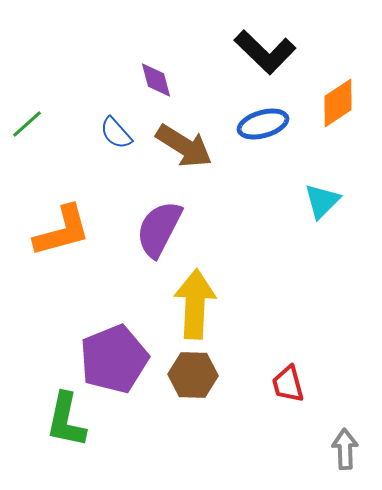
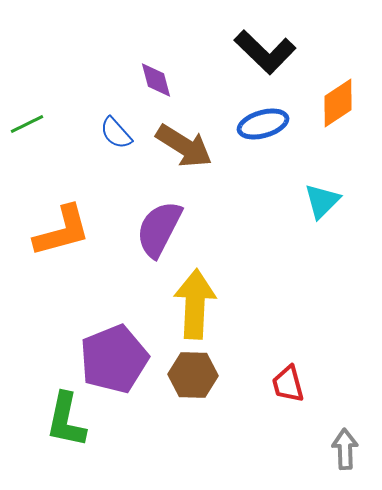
green line: rotated 16 degrees clockwise
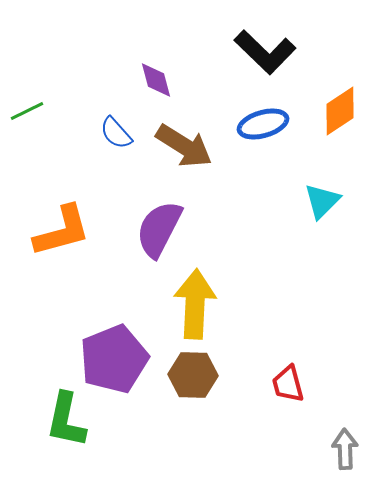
orange diamond: moved 2 px right, 8 px down
green line: moved 13 px up
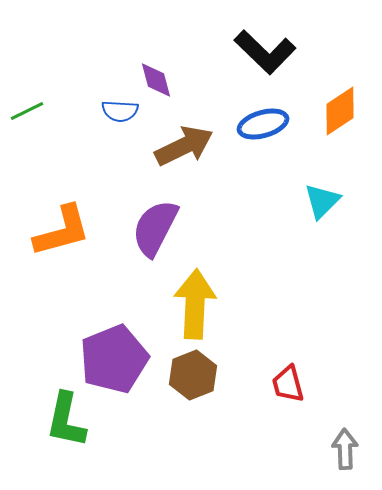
blue semicircle: moved 4 px right, 22 px up; rotated 45 degrees counterclockwise
brown arrow: rotated 58 degrees counterclockwise
purple semicircle: moved 4 px left, 1 px up
brown hexagon: rotated 24 degrees counterclockwise
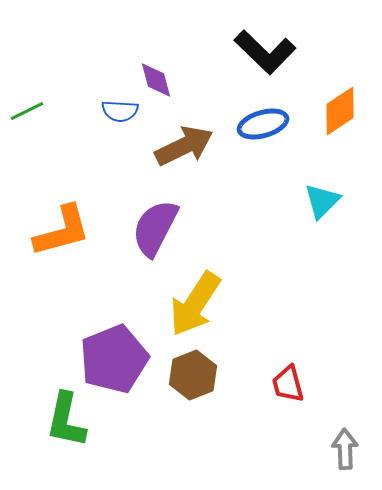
yellow arrow: rotated 150 degrees counterclockwise
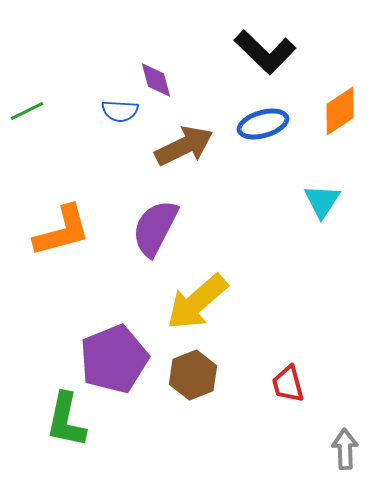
cyan triangle: rotated 12 degrees counterclockwise
yellow arrow: moved 2 px right, 2 px up; rotated 16 degrees clockwise
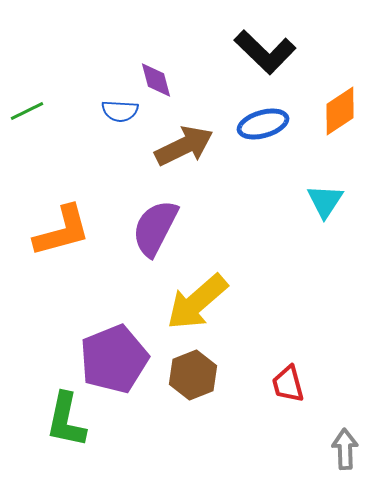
cyan triangle: moved 3 px right
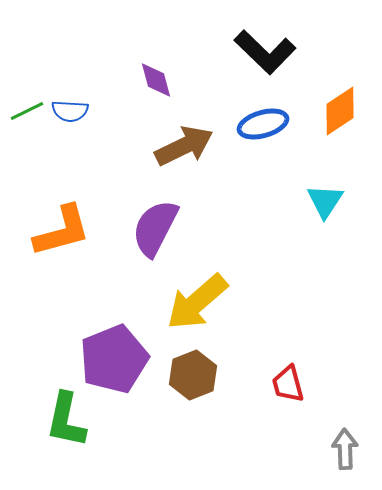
blue semicircle: moved 50 px left
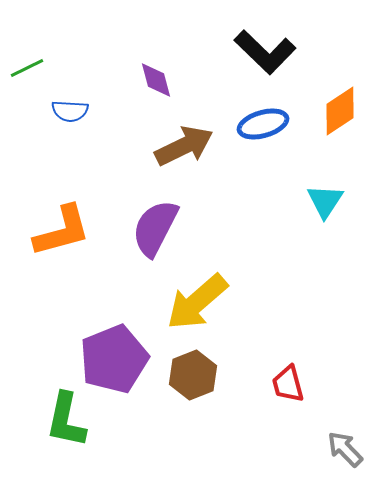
green line: moved 43 px up
gray arrow: rotated 42 degrees counterclockwise
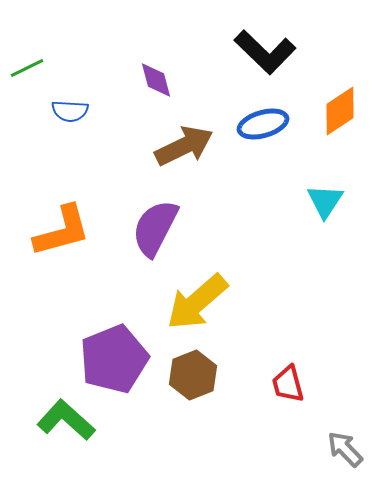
green L-shape: rotated 120 degrees clockwise
